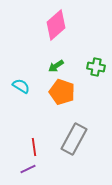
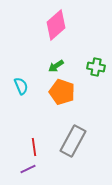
cyan semicircle: rotated 36 degrees clockwise
gray rectangle: moved 1 px left, 2 px down
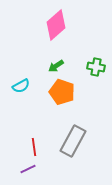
cyan semicircle: rotated 84 degrees clockwise
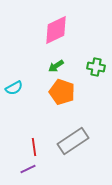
pink diamond: moved 5 px down; rotated 16 degrees clockwise
cyan semicircle: moved 7 px left, 2 px down
gray rectangle: rotated 28 degrees clockwise
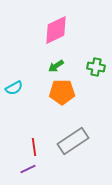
orange pentagon: rotated 20 degrees counterclockwise
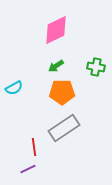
gray rectangle: moved 9 px left, 13 px up
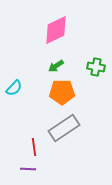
cyan semicircle: rotated 18 degrees counterclockwise
purple line: rotated 28 degrees clockwise
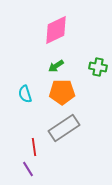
green cross: moved 2 px right
cyan semicircle: moved 11 px right, 6 px down; rotated 120 degrees clockwise
purple line: rotated 56 degrees clockwise
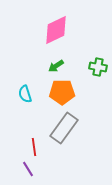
gray rectangle: rotated 20 degrees counterclockwise
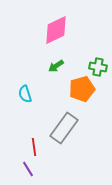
orange pentagon: moved 20 px right, 3 px up; rotated 15 degrees counterclockwise
